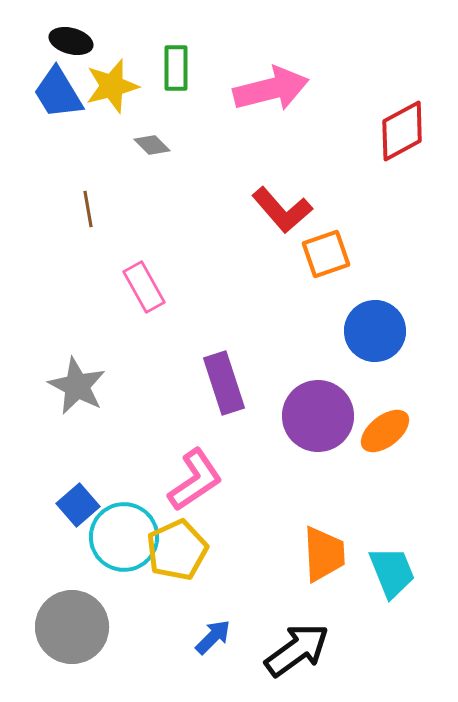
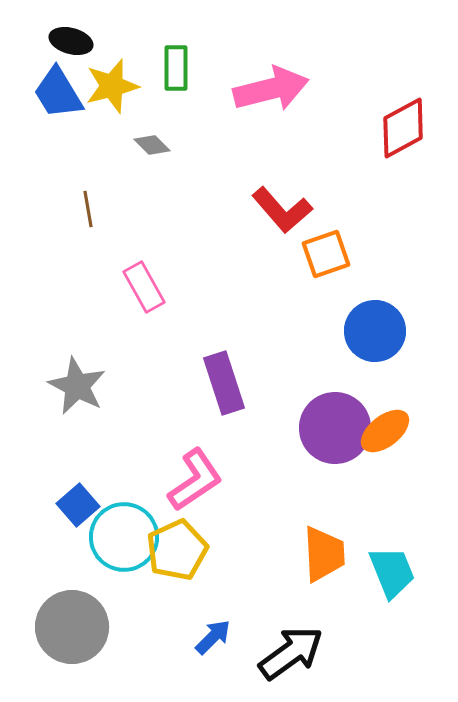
red diamond: moved 1 px right, 3 px up
purple circle: moved 17 px right, 12 px down
black arrow: moved 6 px left, 3 px down
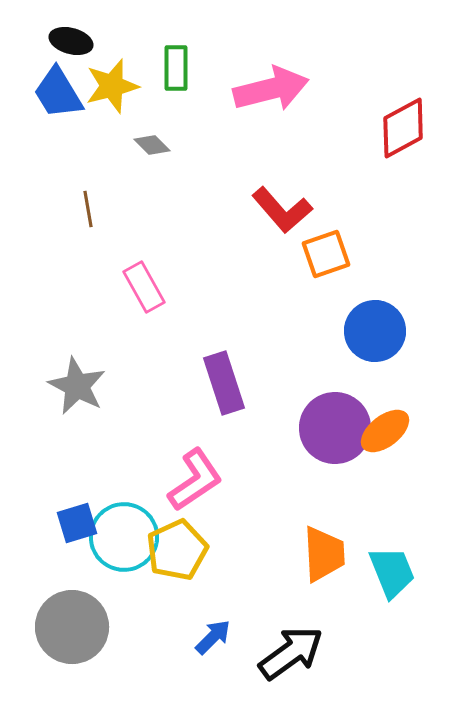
blue square: moved 1 px left, 18 px down; rotated 24 degrees clockwise
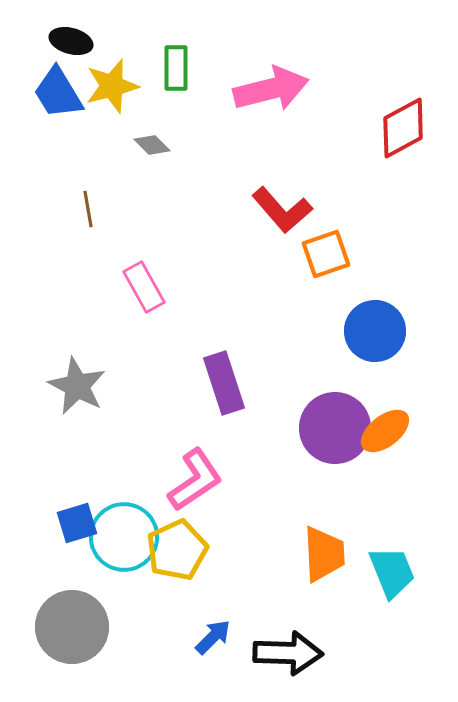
black arrow: moved 3 px left; rotated 38 degrees clockwise
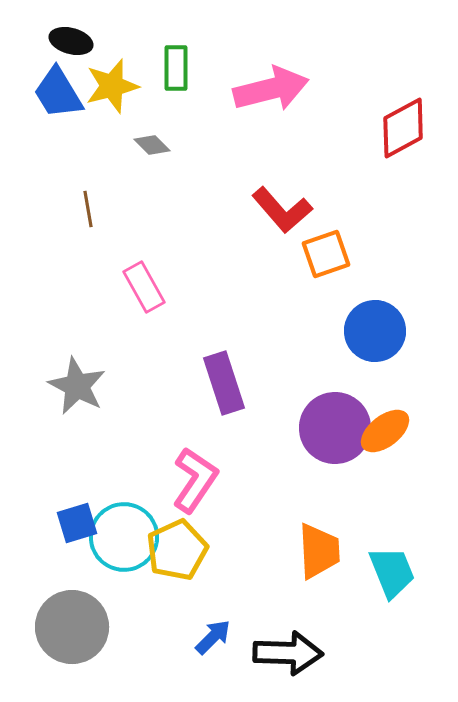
pink L-shape: rotated 22 degrees counterclockwise
orange trapezoid: moved 5 px left, 3 px up
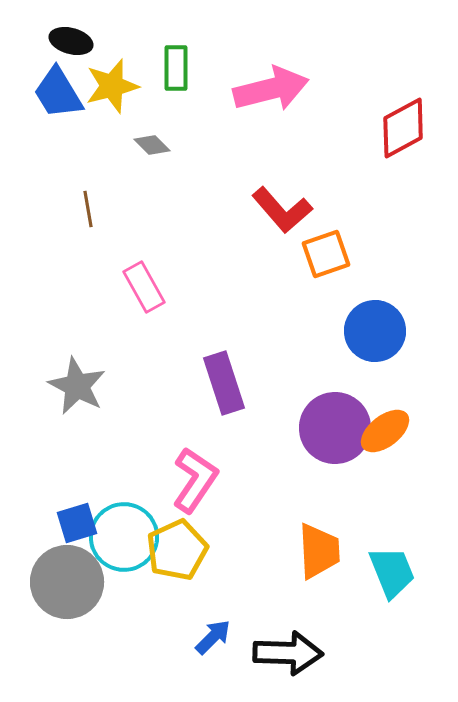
gray circle: moved 5 px left, 45 px up
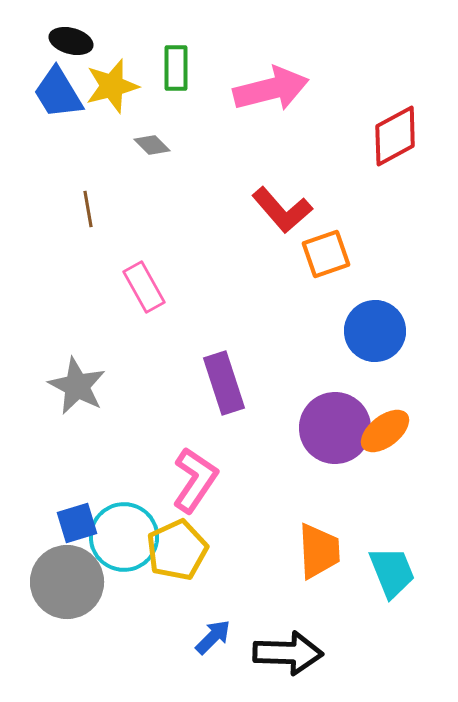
red diamond: moved 8 px left, 8 px down
